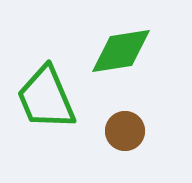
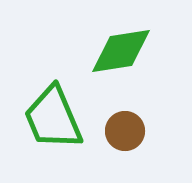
green trapezoid: moved 7 px right, 20 px down
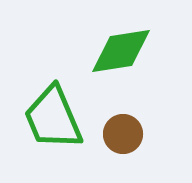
brown circle: moved 2 px left, 3 px down
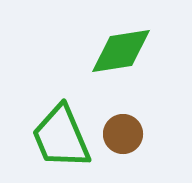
green trapezoid: moved 8 px right, 19 px down
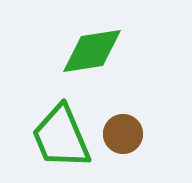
green diamond: moved 29 px left
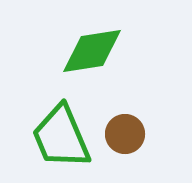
brown circle: moved 2 px right
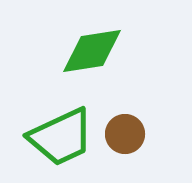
green trapezoid: rotated 92 degrees counterclockwise
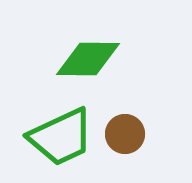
green diamond: moved 4 px left, 8 px down; rotated 10 degrees clockwise
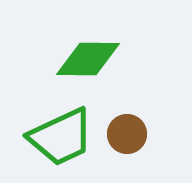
brown circle: moved 2 px right
